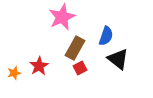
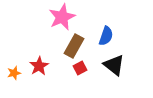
brown rectangle: moved 1 px left, 2 px up
black triangle: moved 4 px left, 6 px down
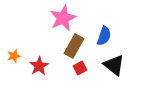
pink star: moved 1 px right, 1 px down
blue semicircle: moved 2 px left
orange star: moved 17 px up
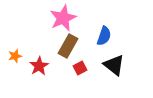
brown rectangle: moved 6 px left
orange star: moved 1 px right
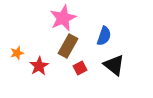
orange star: moved 2 px right, 3 px up
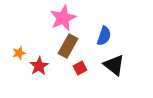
orange star: moved 2 px right
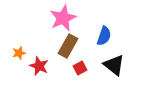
red star: rotated 18 degrees counterclockwise
